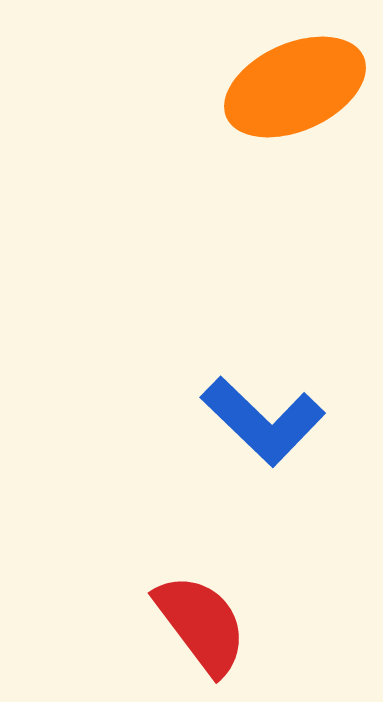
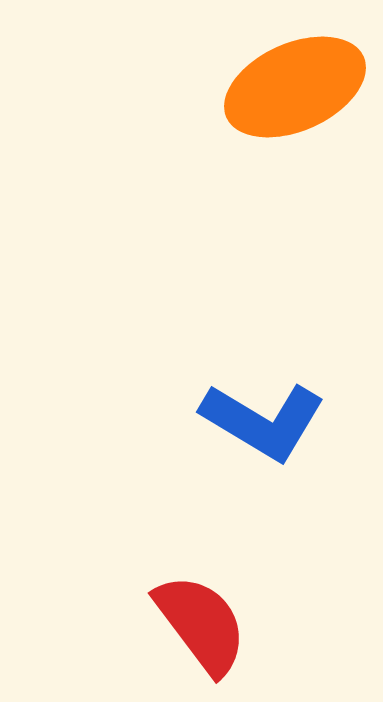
blue L-shape: rotated 13 degrees counterclockwise
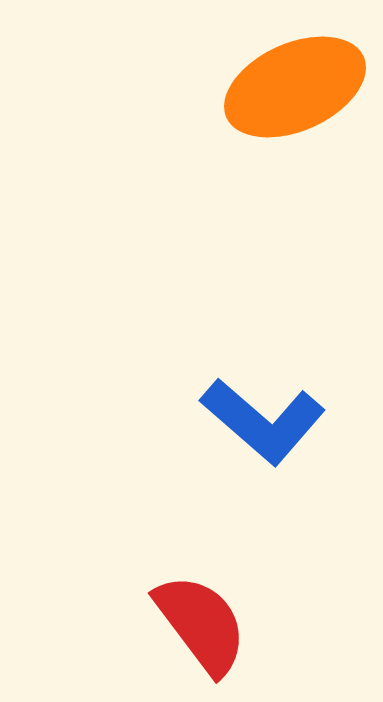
blue L-shape: rotated 10 degrees clockwise
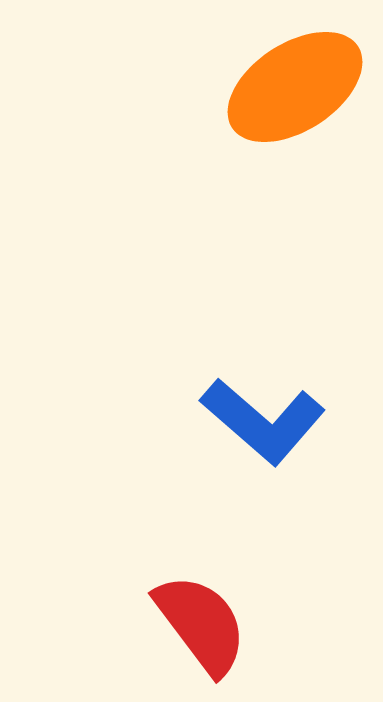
orange ellipse: rotated 9 degrees counterclockwise
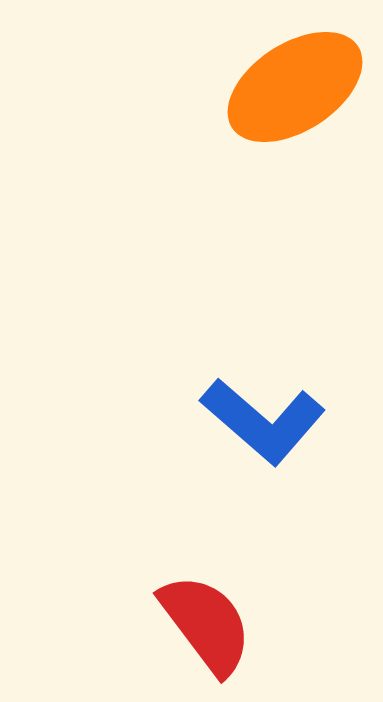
red semicircle: moved 5 px right
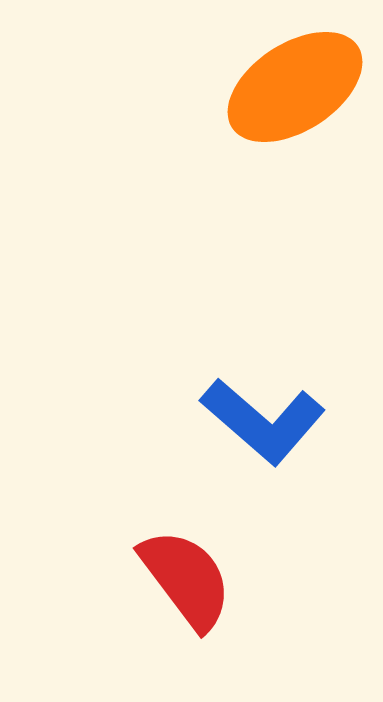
red semicircle: moved 20 px left, 45 px up
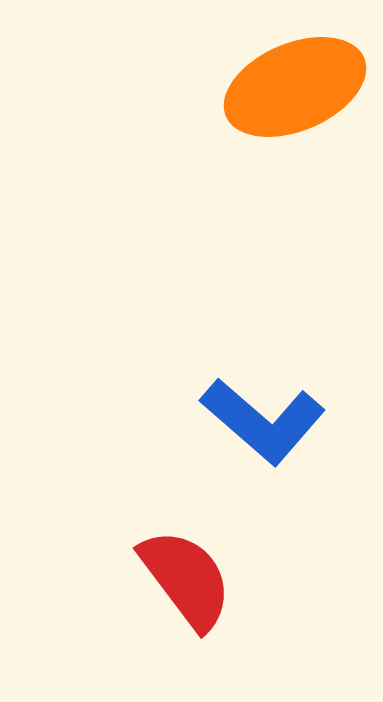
orange ellipse: rotated 10 degrees clockwise
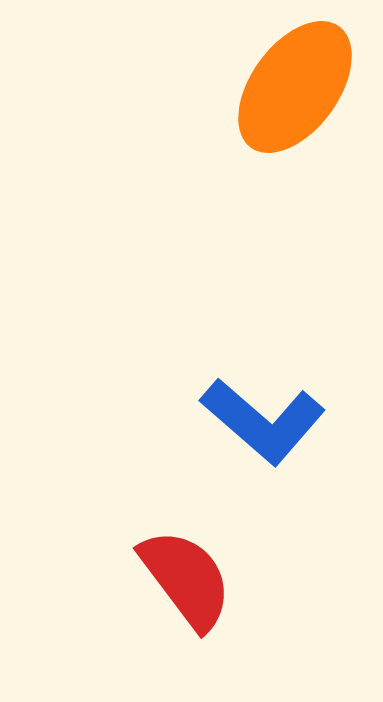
orange ellipse: rotated 31 degrees counterclockwise
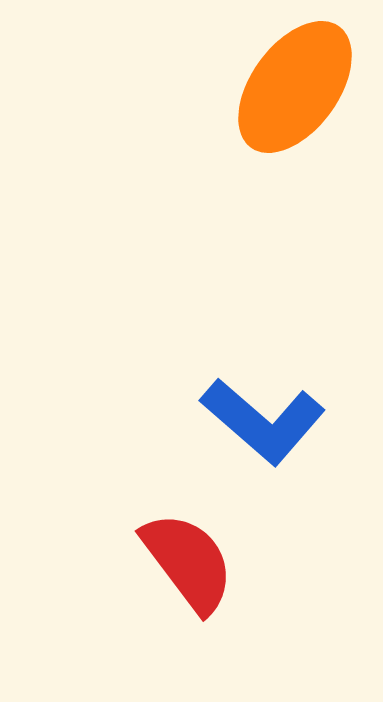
red semicircle: moved 2 px right, 17 px up
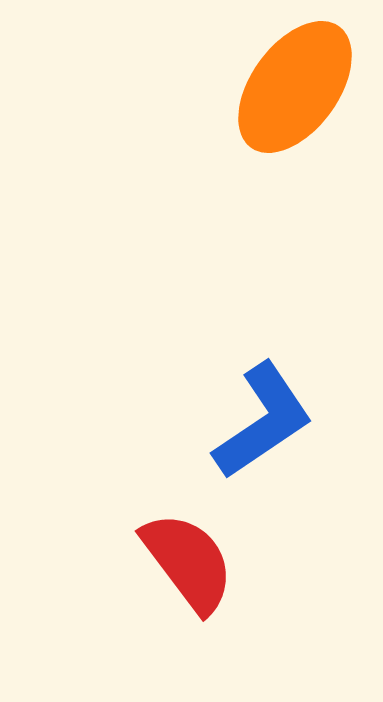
blue L-shape: rotated 75 degrees counterclockwise
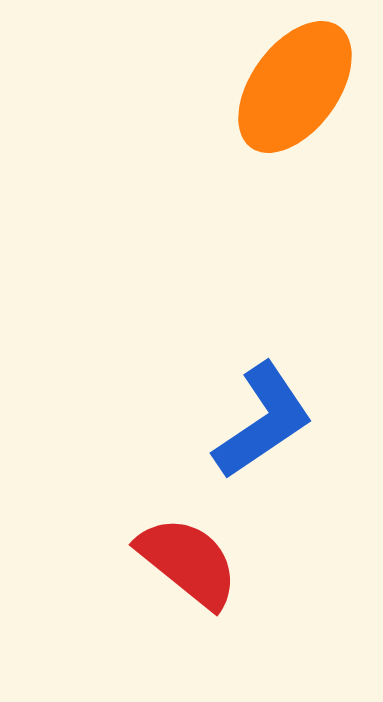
red semicircle: rotated 14 degrees counterclockwise
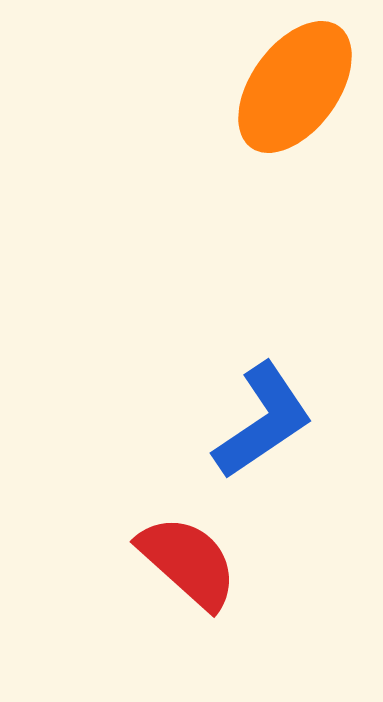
red semicircle: rotated 3 degrees clockwise
